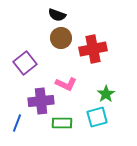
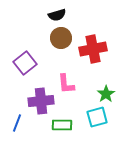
black semicircle: rotated 36 degrees counterclockwise
pink L-shape: rotated 60 degrees clockwise
green rectangle: moved 2 px down
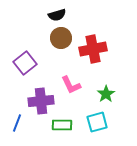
pink L-shape: moved 5 px right, 1 px down; rotated 20 degrees counterclockwise
cyan square: moved 5 px down
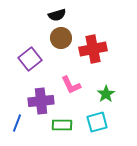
purple square: moved 5 px right, 4 px up
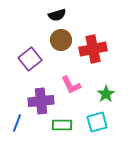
brown circle: moved 2 px down
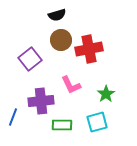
red cross: moved 4 px left
blue line: moved 4 px left, 6 px up
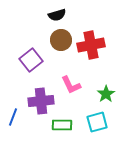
red cross: moved 2 px right, 4 px up
purple square: moved 1 px right, 1 px down
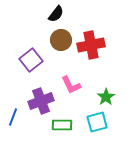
black semicircle: moved 1 px left, 1 px up; rotated 36 degrees counterclockwise
green star: moved 3 px down
purple cross: rotated 15 degrees counterclockwise
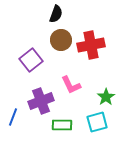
black semicircle: rotated 18 degrees counterclockwise
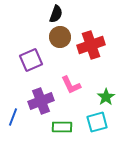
brown circle: moved 1 px left, 3 px up
red cross: rotated 8 degrees counterclockwise
purple square: rotated 15 degrees clockwise
green rectangle: moved 2 px down
